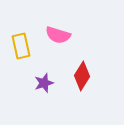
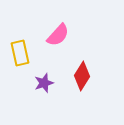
pink semicircle: rotated 65 degrees counterclockwise
yellow rectangle: moved 1 px left, 7 px down
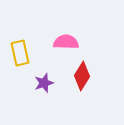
pink semicircle: moved 8 px right, 7 px down; rotated 130 degrees counterclockwise
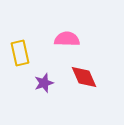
pink semicircle: moved 1 px right, 3 px up
red diamond: moved 2 px right, 1 px down; rotated 56 degrees counterclockwise
